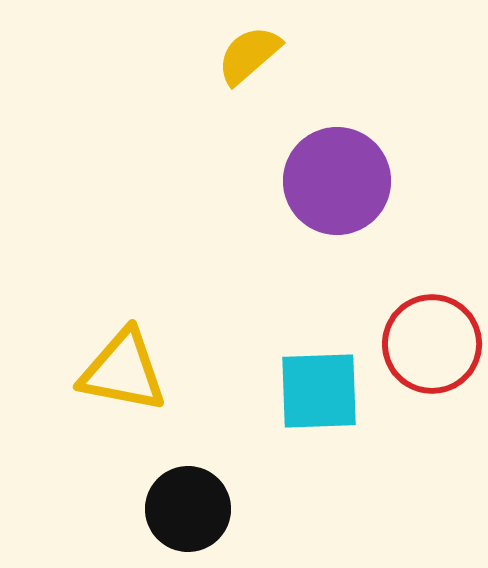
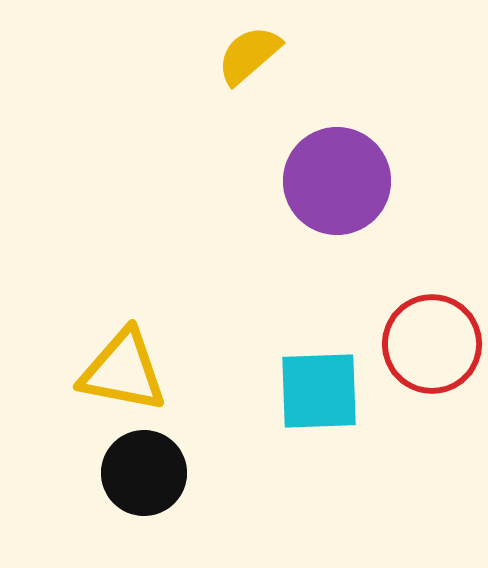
black circle: moved 44 px left, 36 px up
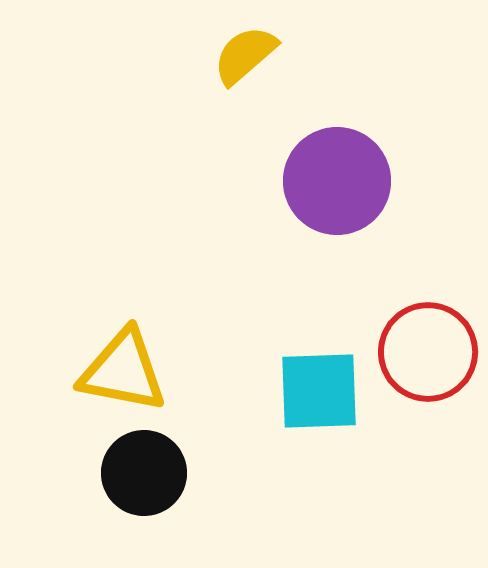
yellow semicircle: moved 4 px left
red circle: moved 4 px left, 8 px down
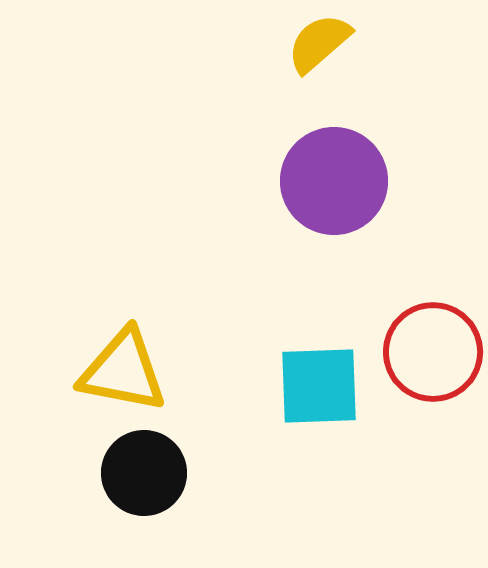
yellow semicircle: moved 74 px right, 12 px up
purple circle: moved 3 px left
red circle: moved 5 px right
cyan square: moved 5 px up
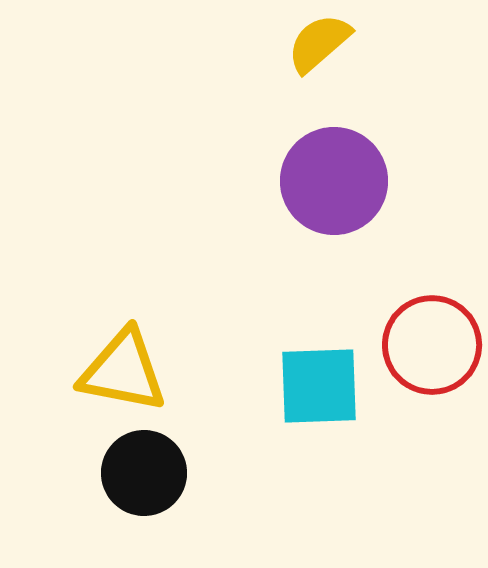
red circle: moved 1 px left, 7 px up
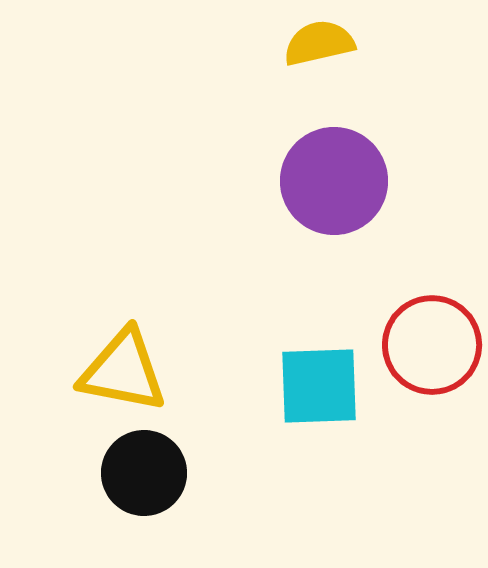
yellow semicircle: rotated 28 degrees clockwise
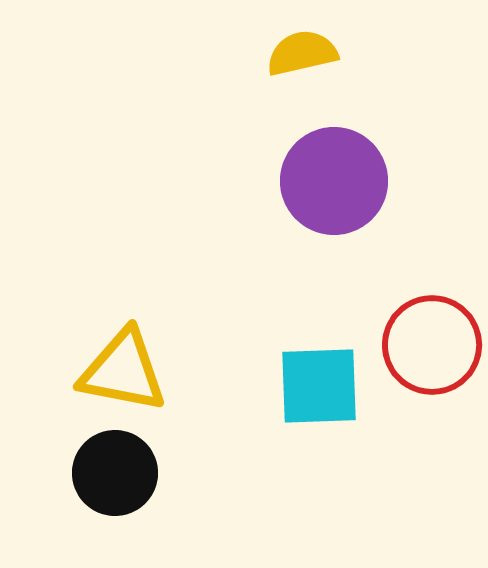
yellow semicircle: moved 17 px left, 10 px down
black circle: moved 29 px left
